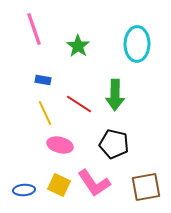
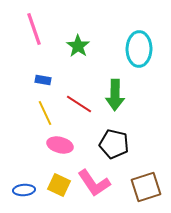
cyan ellipse: moved 2 px right, 5 px down
brown square: rotated 8 degrees counterclockwise
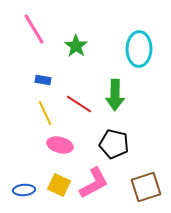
pink line: rotated 12 degrees counterclockwise
green star: moved 2 px left
pink L-shape: rotated 84 degrees counterclockwise
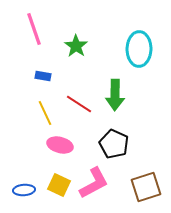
pink line: rotated 12 degrees clockwise
blue rectangle: moved 4 px up
black pentagon: rotated 12 degrees clockwise
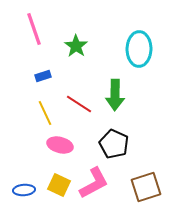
blue rectangle: rotated 28 degrees counterclockwise
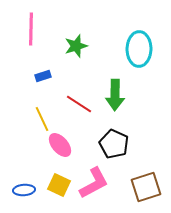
pink line: moved 3 px left; rotated 20 degrees clockwise
green star: rotated 20 degrees clockwise
yellow line: moved 3 px left, 6 px down
pink ellipse: rotated 35 degrees clockwise
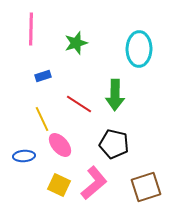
green star: moved 3 px up
black pentagon: rotated 12 degrees counterclockwise
pink L-shape: rotated 12 degrees counterclockwise
blue ellipse: moved 34 px up
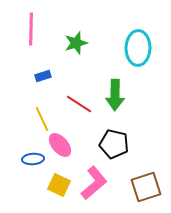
cyan ellipse: moved 1 px left, 1 px up
blue ellipse: moved 9 px right, 3 px down
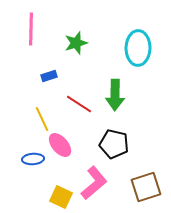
blue rectangle: moved 6 px right
yellow square: moved 2 px right, 12 px down
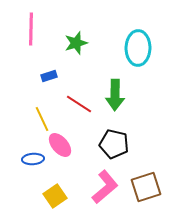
pink L-shape: moved 11 px right, 4 px down
yellow square: moved 6 px left, 1 px up; rotated 30 degrees clockwise
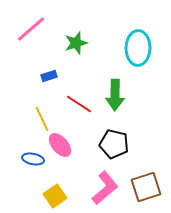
pink line: rotated 48 degrees clockwise
blue ellipse: rotated 15 degrees clockwise
pink L-shape: moved 1 px down
